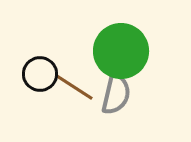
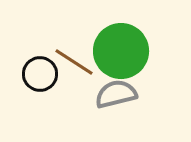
brown line: moved 25 px up
gray semicircle: rotated 117 degrees counterclockwise
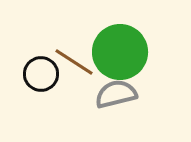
green circle: moved 1 px left, 1 px down
black circle: moved 1 px right
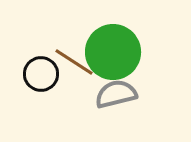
green circle: moved 7 px left
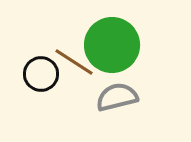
green circle: moved 1 px left, 7 px up
gray semicircle: moved 1 px right, 3 px down
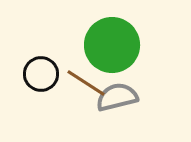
brown line: moved 12 px right, 21 px down
